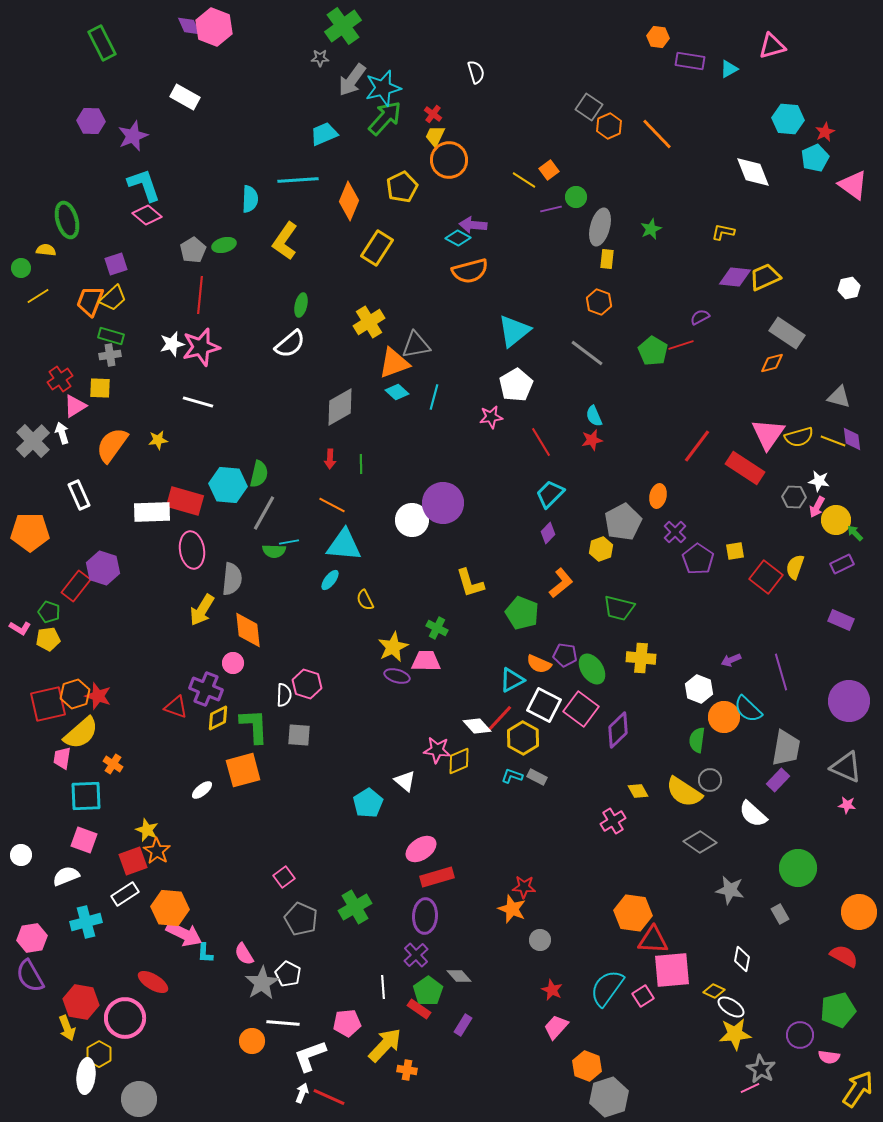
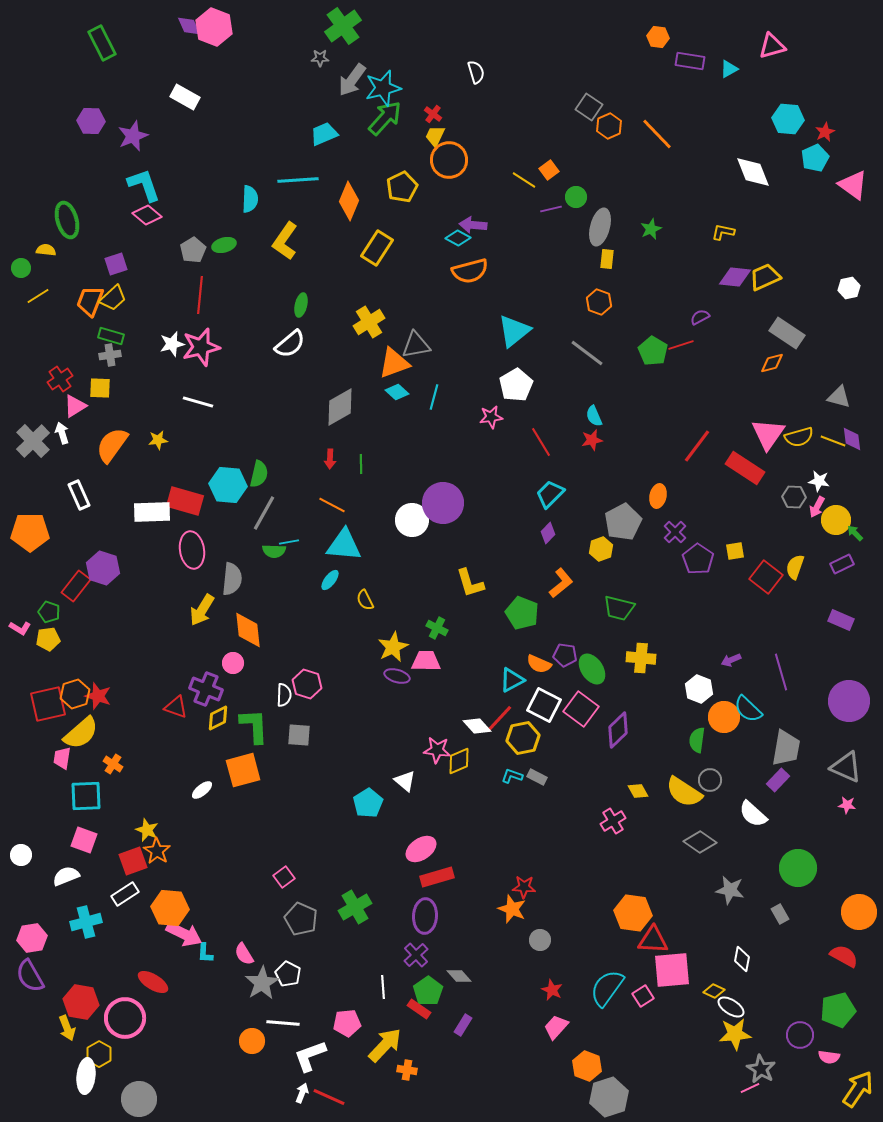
yellow hexagon at (523, 738): rotated 20 degrees clockwise
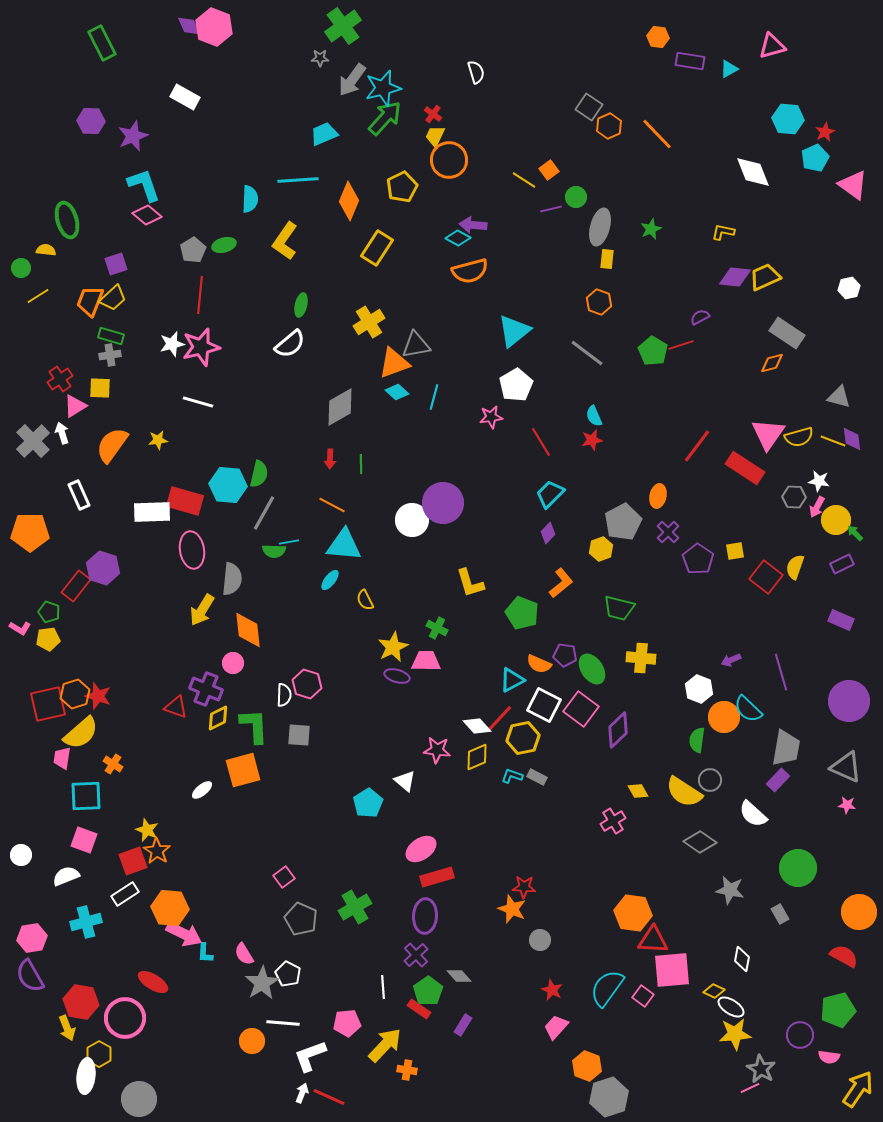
purple cross at (675, 532): moved 7 px left
yellow diamond at (459, 761): moved 18 px right, 4 px up
pink square at (643, 996): rotated 20 degrees counterclockwise
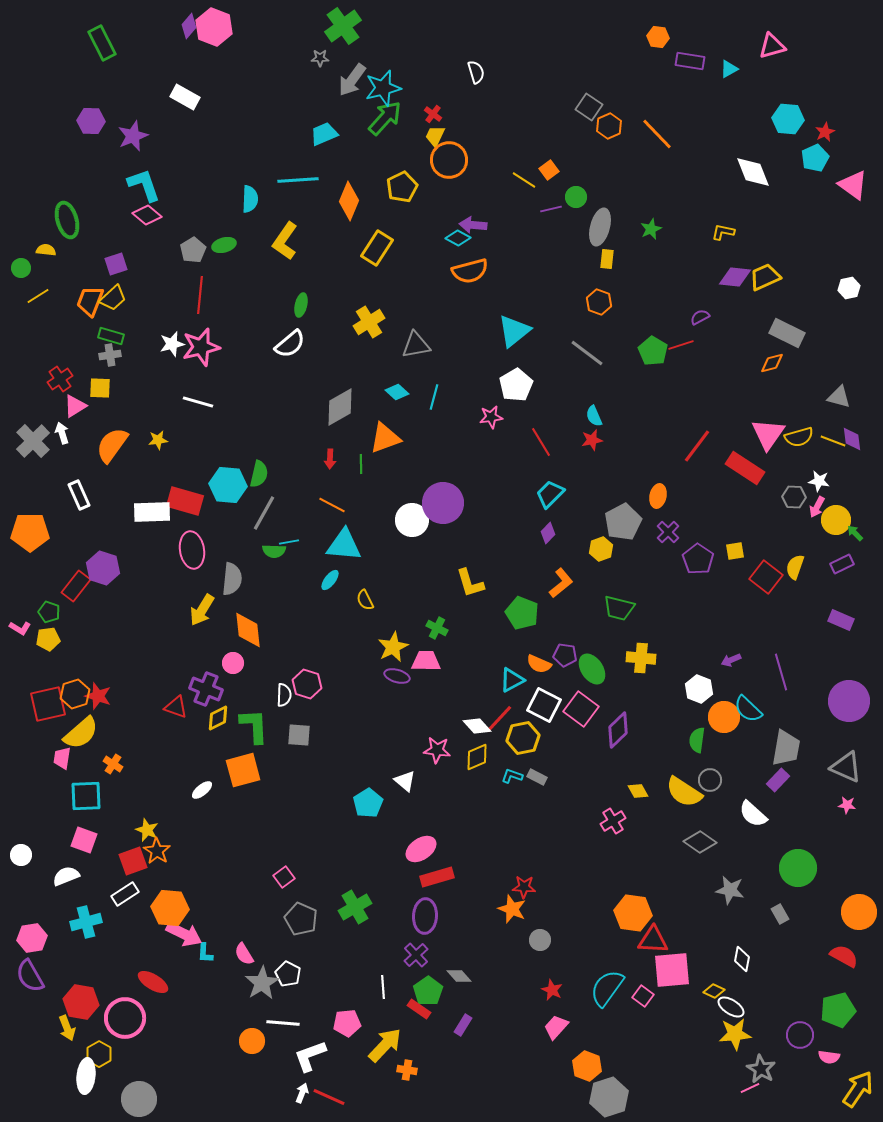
purple diamond at (189, 26): rotated 65 degrees clockwise
gray rectangle at (787, 333): rotated 8 degrees counterclockwise
orange triangle at (394, 363): moved 9 px left, 75 px down
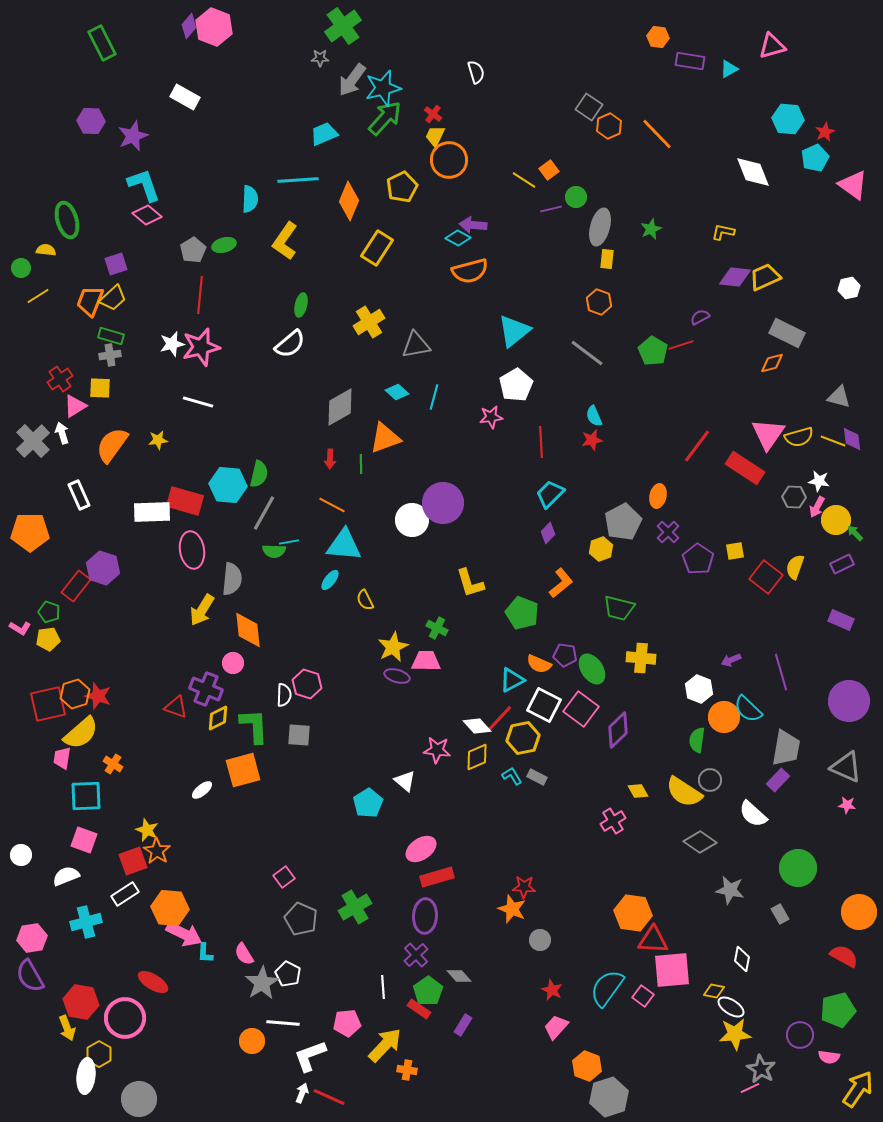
red line at (541, 442): rotated 28 degrees clockwise
cyan L-shape at (512, 776): rotated 40 degrees clockwise
yellow diamond at (714, 991): rotated 15 degrees counterclockwise
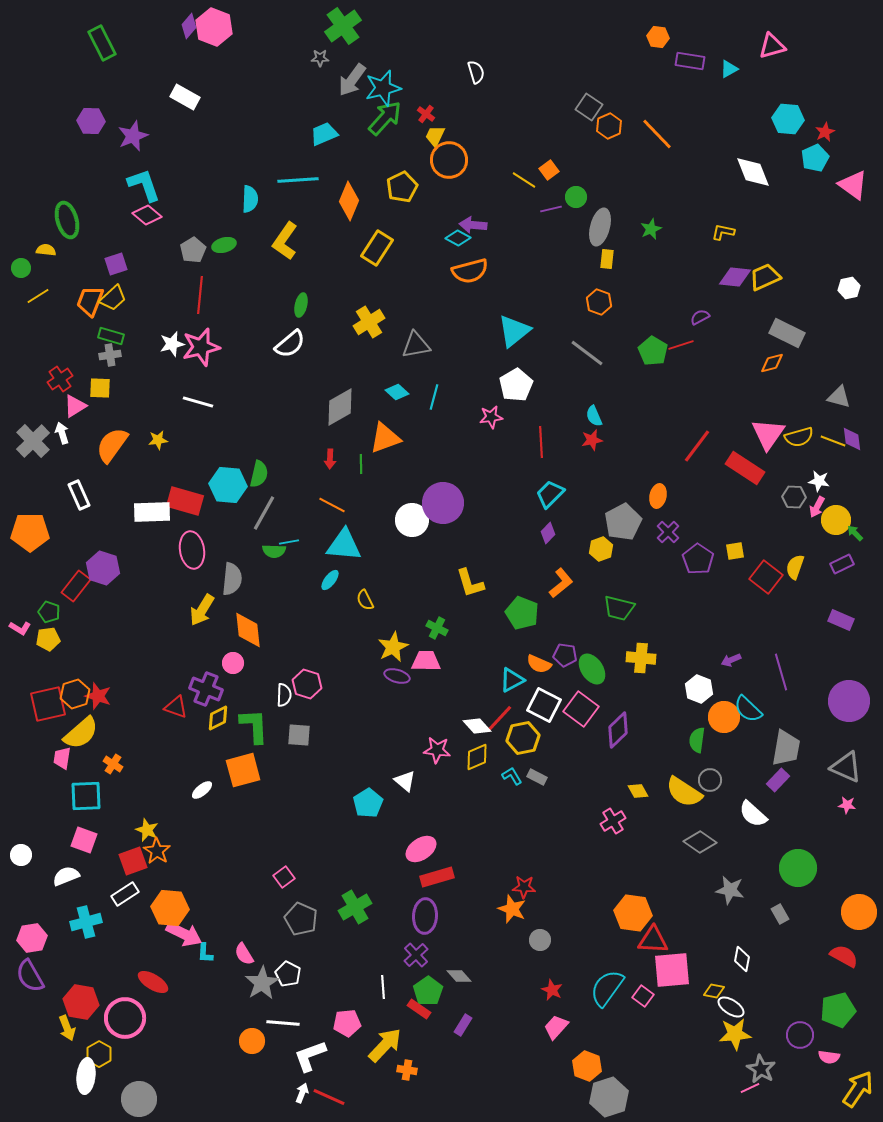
red cross at (433, 114): moved 7 px left
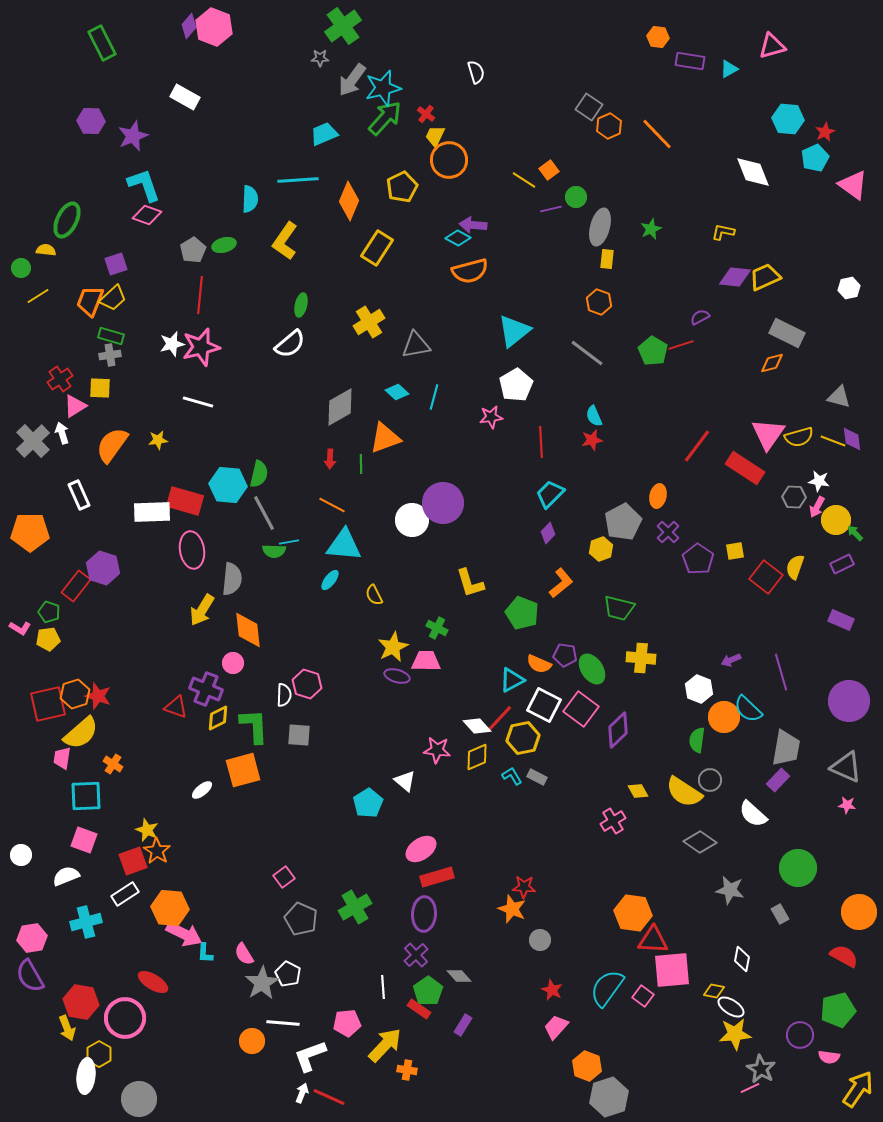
pink diamond at (147, 215): rotated 20 degrees counterclockwise
green ellipse at (67, 220): rotated 42 degrees clockwise
gray line at (264, 513): rotated 57 degrees counterclockwise
yellow semicircle at (365, 600): moved 9 px right, 5 px up
purple ellipse at (425, 916): moved 1 px left, 2 px up
